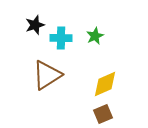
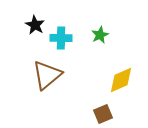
black star: rotated 24 degrees counterclockwise
green star: moved 5 px right, 1 px up
brown triangle: rotated 8 degrees counterclockwise
yellow diamond: moved 16 px right, 4 px up
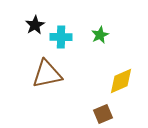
black star: rotated 12 degrees clockwise
cyan cross: moved 1 px up
brown triangle: moved 1 px up; rotated 28 degrees clockwise
yellow diamond: moved 1 px down
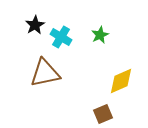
cyan cross: rotated 30 degrees clockwise
brown triangle: moved 2 px left, 1 px up
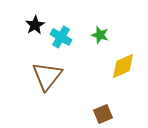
green star: rotated 30 degrees counterclockwise
brown triangle: moved 2 px right, 3 px down; rotated 40 degrees counterclockwise
yellow diamond: moved 2 px right, 15 px up
